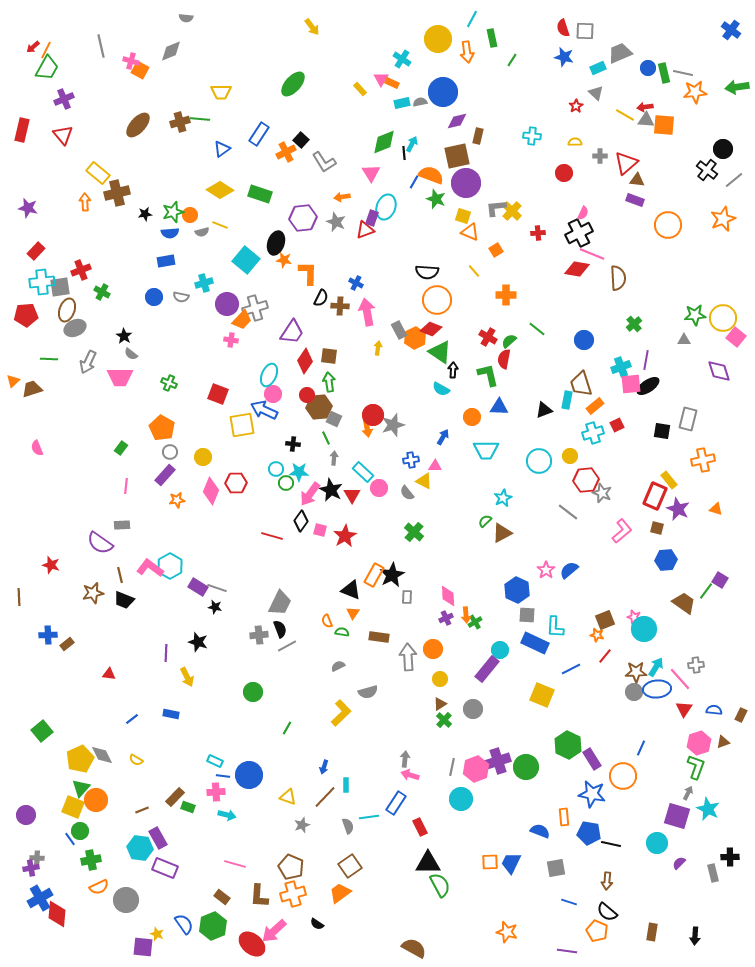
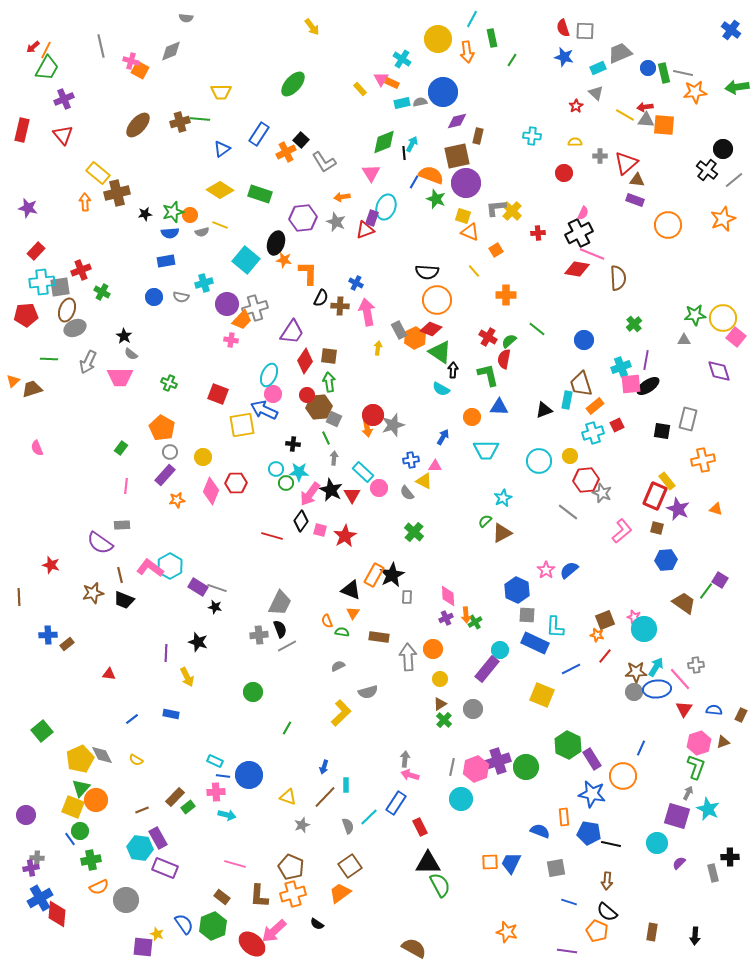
yellow rectangle at (669, 480): moved 2 px left, 1 px down
green rectangle at (188, 807): rotated 56 degrees counterclockwise
cyan line at (369, 817): rotated 36 degrees counterclockwise
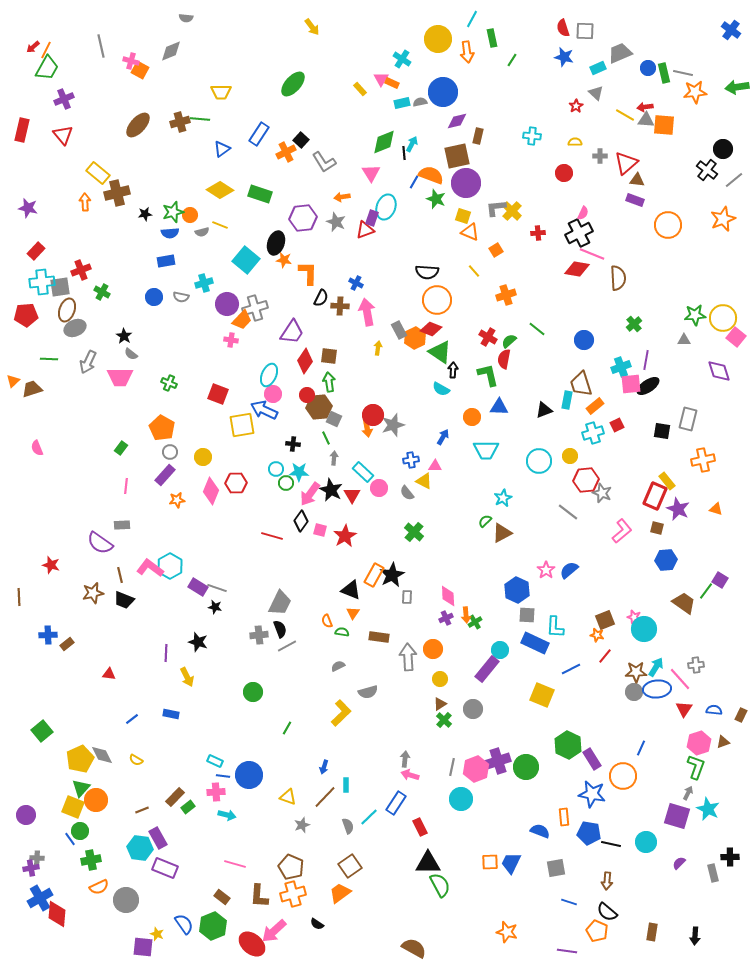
orange cross at (506, 295): rotated 18 degrees counterclockwise
cyan circle at (657, 843): moved 11 px left, 1 px up
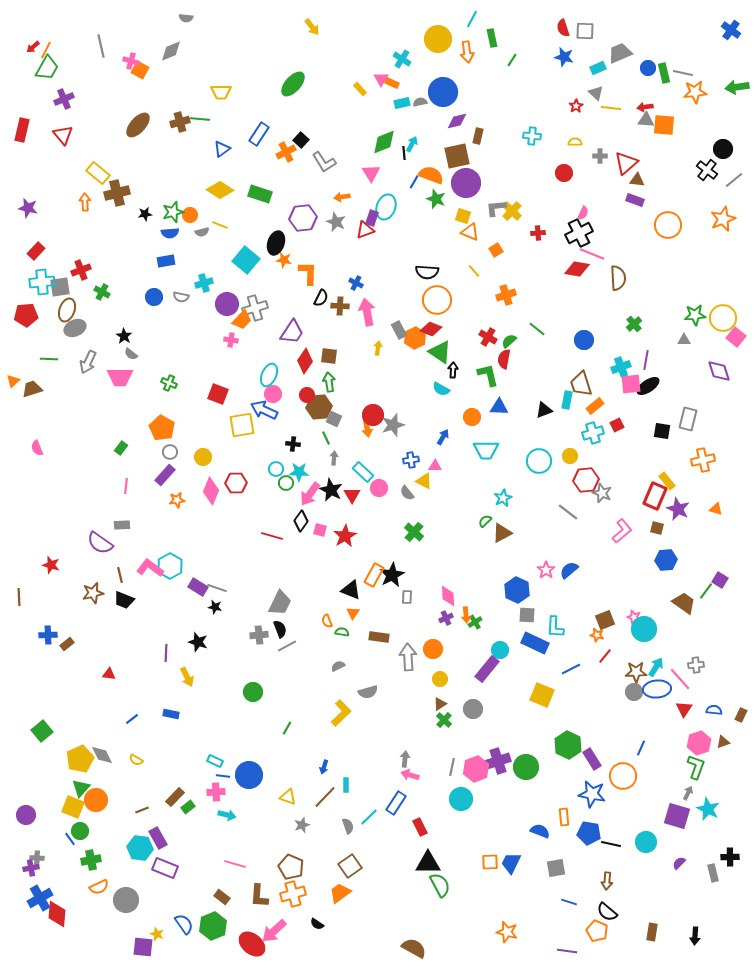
yellow line at (625, 115): moved 14 px left, 7 px up; rotated 24 degrees counterclockwise
